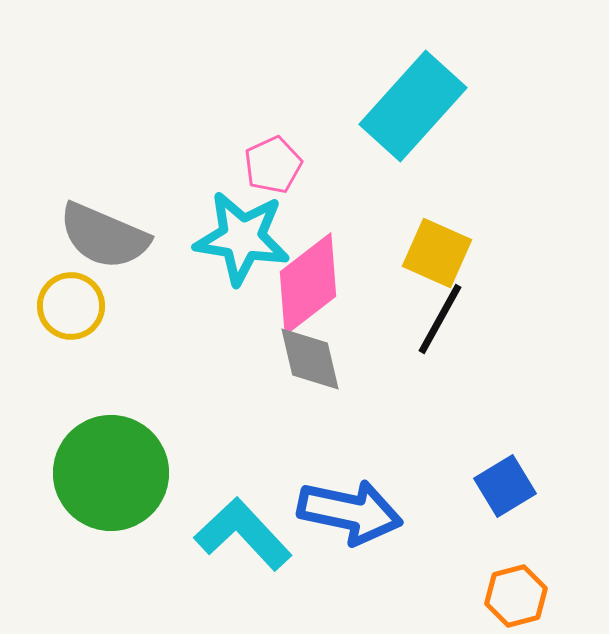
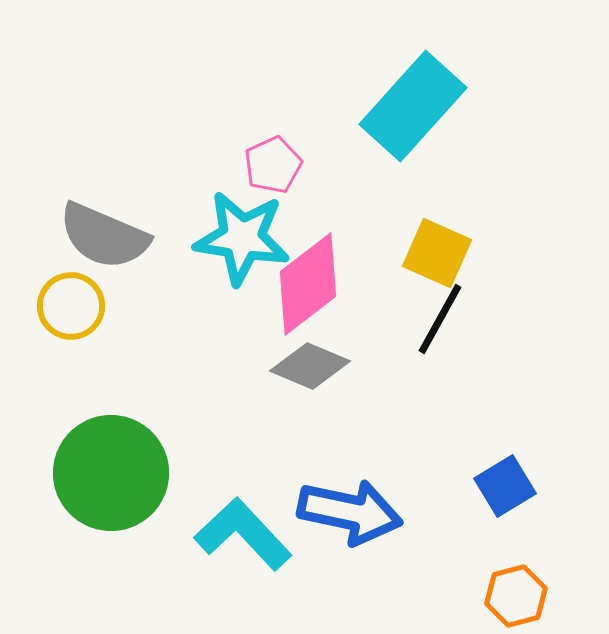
gray diamond: moved 7 px down; rotated 54 degrees counterclockwise
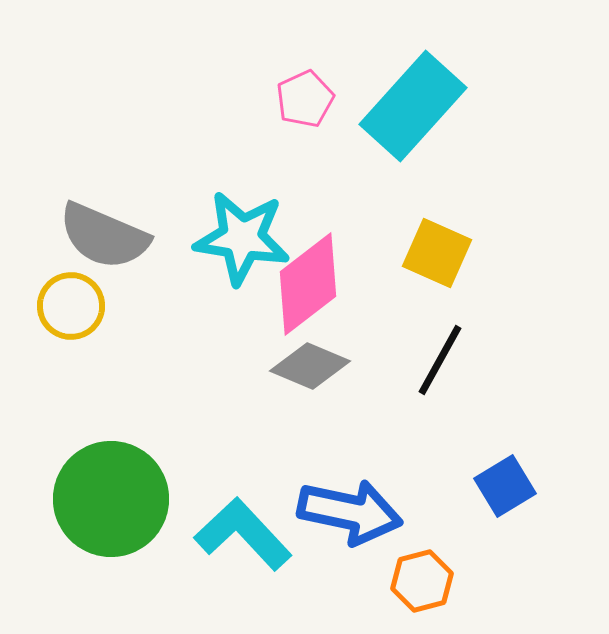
pink pentagon: moved 32 px right, 66 px up
black line: moved 41 px down
green circle: moved 26 px down
orange hexagon: moved 94 px left, 15 px up
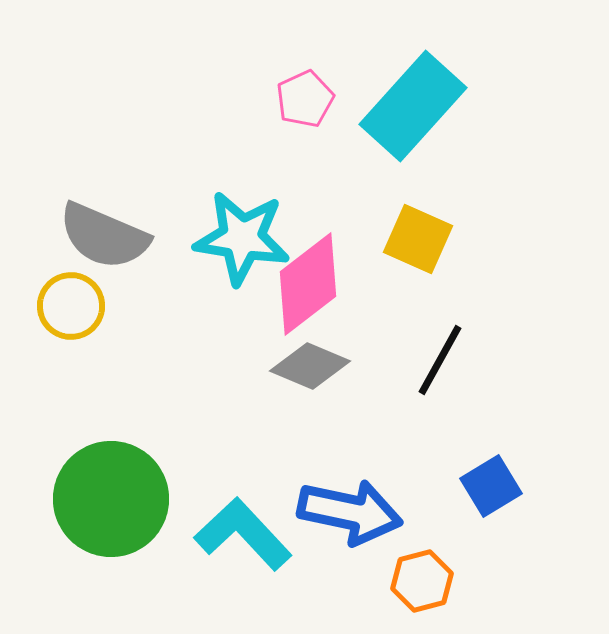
yellow square: moved 19 px left, 14 px up
blue square: moved 14 px left
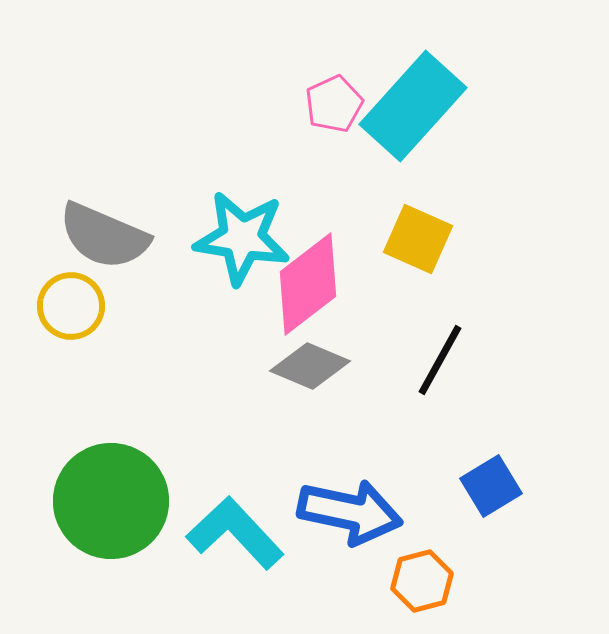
pink pentagon: moved 29 px right, 5 px down
green circle: moved 2 px down
cyan L-shape: moved 8 px left, 1 px up
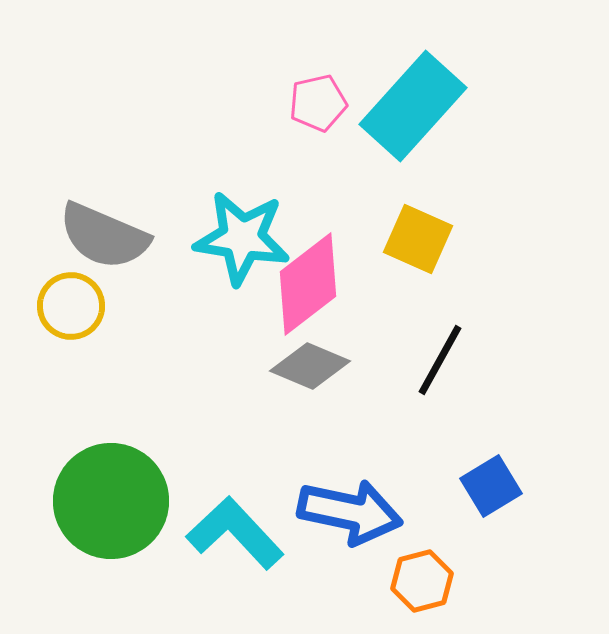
pink pentagon: moved 16 px left, 1 px up; rotated 12 degrees clockwise
